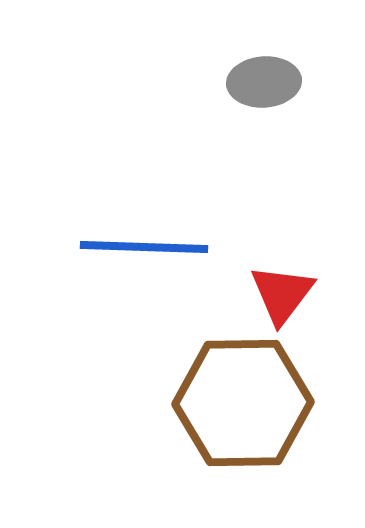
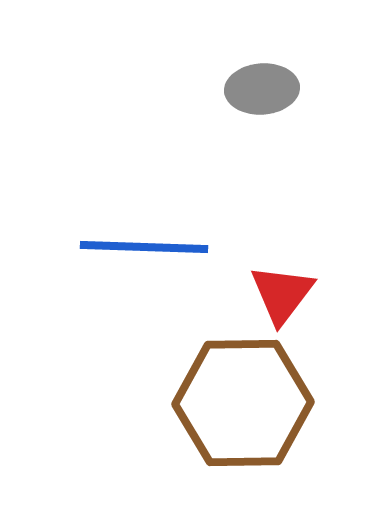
gray ellipse: moved 2 px left, 7 px down
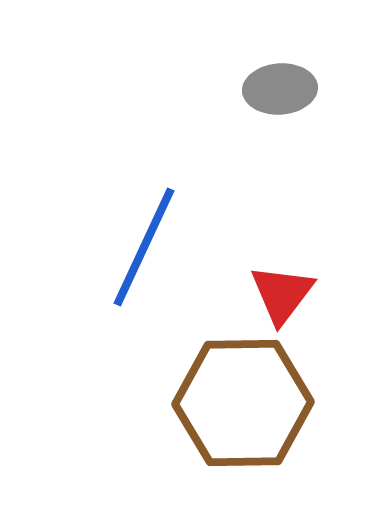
gray ellipse: moved 18 px right
blue line: rotated 67 degrees counterclockwise
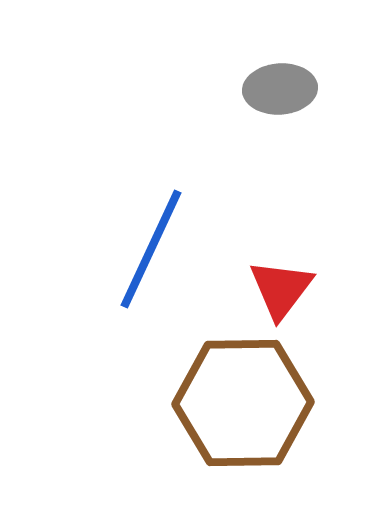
blue line: moved 7 px right, 2 px down
red triangle: moved 1 px left, 5 px up
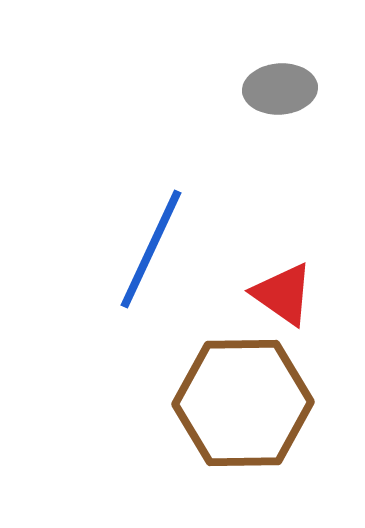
red triangle: moved 2 px right, 5 px down; rotated 32 degrees counterclockwise
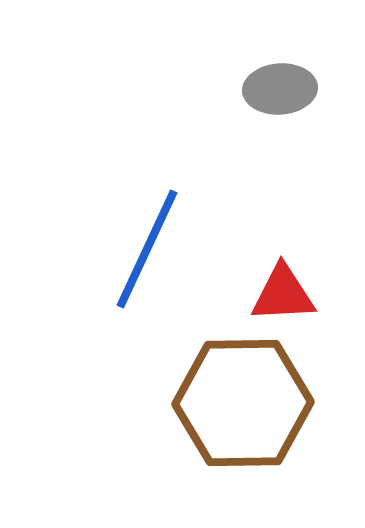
blue line: moved 4 px left
red triangle: rotated 38 degrees counterclockwise
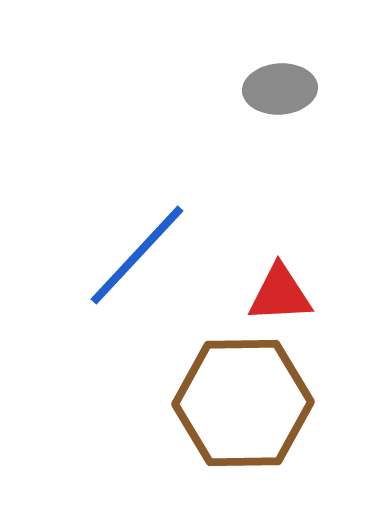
blue line: moved 10 px left, 6 px down; rotated 18 degrees clockwise
red triangle: moved 3 px left
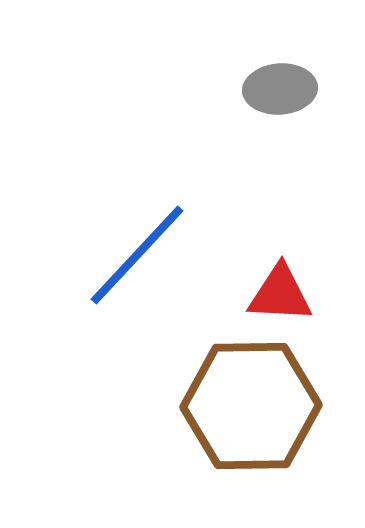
red triangle: rotated 6 degrees clockwise
brown hexagon: moved 8 px right, 3 px down
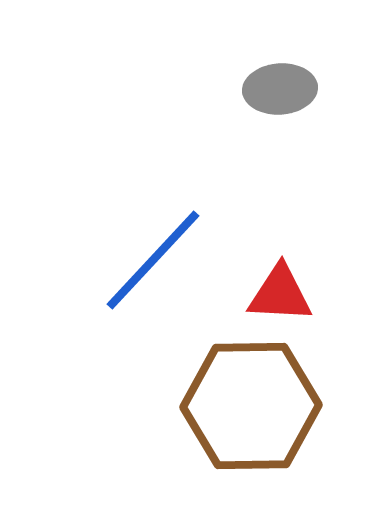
blue line: moved 16 px right, 5 px down
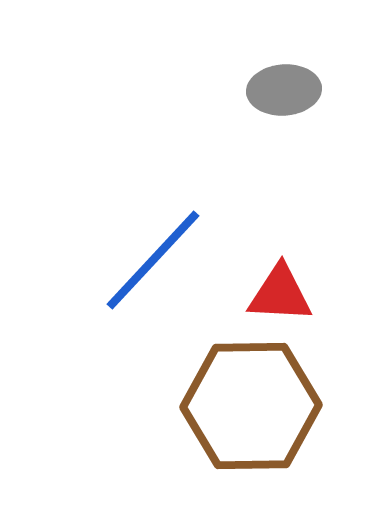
gray ellipse: moved 4 px right, 1 px down
